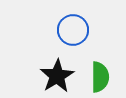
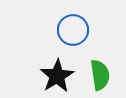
green semicircle: moved 2 px up; rotated 8 degrees counterclockwise
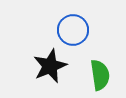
black star: moved 7 px left, 10 px up; rotated 8 degrees clockwise
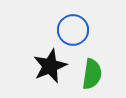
green semicircle: moved 8 px left, 1 px up; rotated 16 degrees clockwise
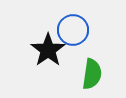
black star: moved 2 px left, 16 px up; rotated 12 degrees counterclockwise
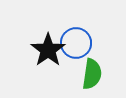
blue circle: moved 3 px right, 13 px down
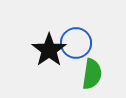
black star: moved 1 px right
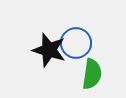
black star: rotated 20 degrees counterclockwise
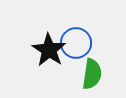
black star: rotated 16 degrees clockwise
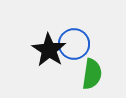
blue circle: moved 2 px left, 1 px down
